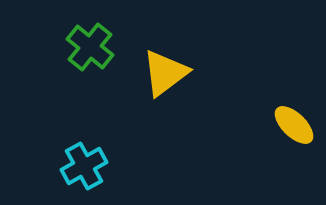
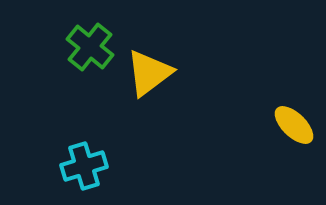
yellow triangle: moved 16 px left
cyan cross: rotated 12 degrees clockwise
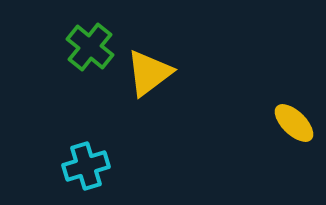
yellow ellipse: moved 2 px up
cyan cross: moved 2 px right
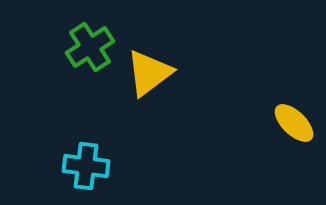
green cross: rotated 18 degrees clockwise
cyan cross: rotated 24 degrees clockwise
